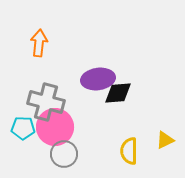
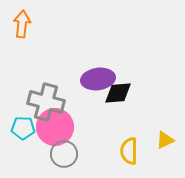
orange arrow: moved 17 px left, 19 px up
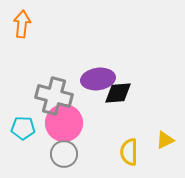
gray cross: moved 8 px right, 6 px up
pink circle: moved 9 px right, 4 px up
yellow semicircle: moved 1 px down
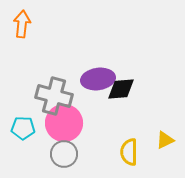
black diamond: moved 3 px right, 4 px up
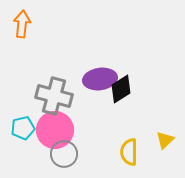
purple ellipse: moved 2 px right
black diamond: rotated 28 degrees counterclockwise
pink circle: moved 9 px left, 7 px down
cyan pentagon: rotated 15 degrees counterclockwise
yellow triangle: rotated 18 degrees counterclockwise
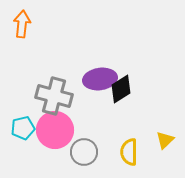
gray circle: moved 20 px right, 2 px up
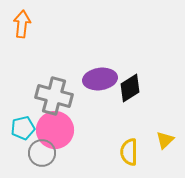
black diamond: moved 9 px right, 1 px up
gray circle: moved 42 px left, 1 px down
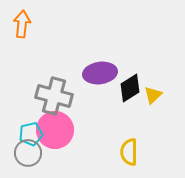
purple ellipse: moved 6 px up
cyan pentagon: moved 8 px right, 6 px down
yellow triangle: moved 12 px left, 45 px up
gray circle: moved 14 px left
